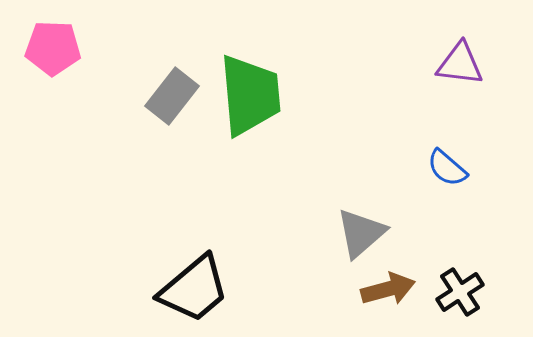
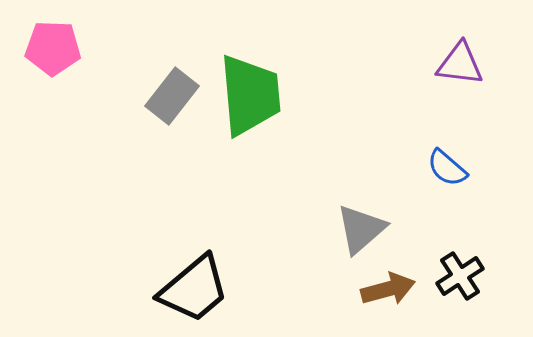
gray triangle: moved 4 px up
black cross: moved 16 px up
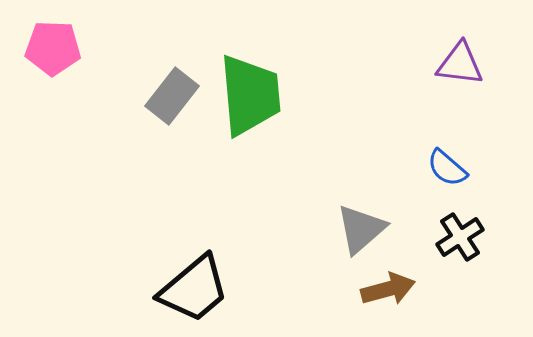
black cross: moved 39 px up
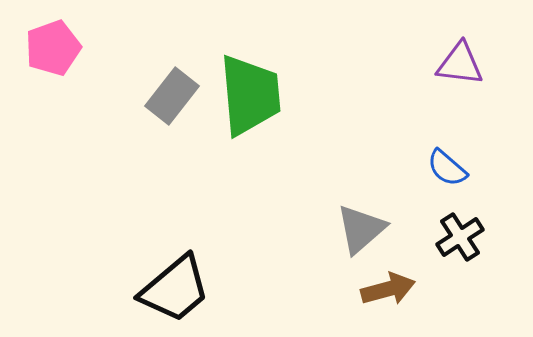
pink pentagon: rotated 22 degrees counterclockwise
black trapezoid: moved 19 px left
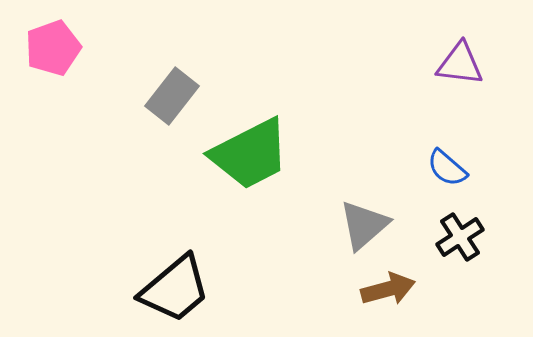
green trapezoid: moved 59 px down; rotated 68 degrees clockwise
gray triangle: moved 3 px right, 4 px up
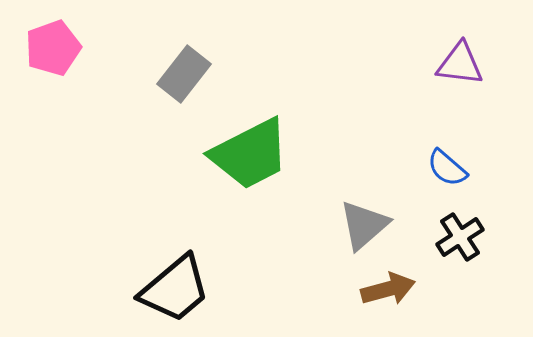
gray rectangle: moved 12 px right, 22 px up
